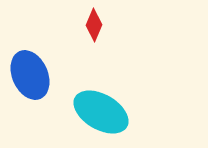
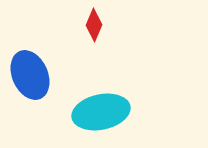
cyan ellipse: rotated 42 degrees counterclockwise
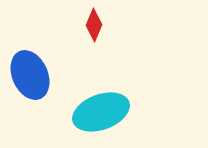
cyan ellipse: rotated 8 degrees counterclockwise
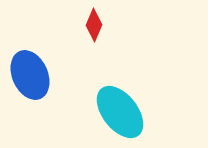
cyan ellipse: moved 19 px right; rotated 72 degrees clockwise
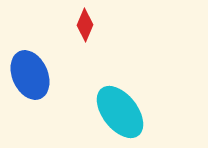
red diamond: moved 9 px left
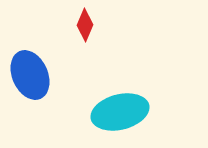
cyan ellipse: rotated 66 degrees counterclockwise
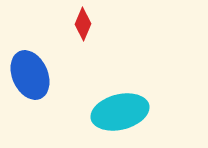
red diamond: moved 2 px left, 1 px up
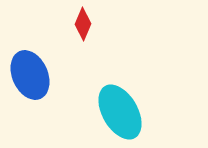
cyan ellipse: rotated 74 degrees clockwise
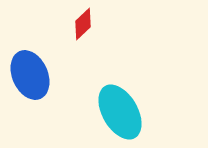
red diamond: rotated 24 degrees clockwise
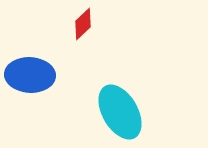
blue ellipse: rotated 63 degrees counterclockwise
